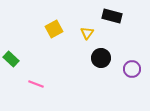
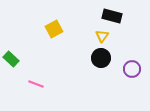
yellow triangle: moved 15 px right, 3 px down
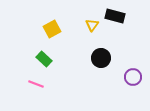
black rectangle: moved 3 px right
yellow square: moved 2 px left
yellow triangle: moved 10 px left, 11 px up
green rectangle: moved 33 px right
purple circle: moved 1 px right, 8 px down
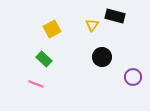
black circle: moved 1 px right, 1 px up
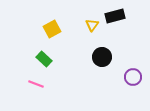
black rectangle: rotated 30 degrees counterclockwise
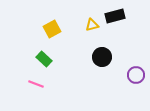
yellow triangle: rotated 40 degrees clockwise
purple circle: moved 3 px right, 2 px up
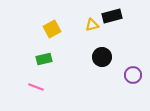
black rectangle: moved 3 px left
green rectangle: rotated 56 degrees counterclockwise
purple circle: moved 3 px left
pink line: moved 3 px down
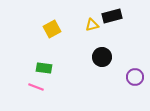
green rectangle: moved 9 px down; rotated 21 degrees clockwise
purple circle: moved 2 px right, 2 px down
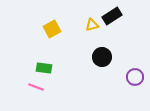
black rectangle: rotated 18 degrees counterclockwise
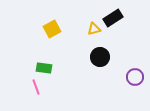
black rectangle: moved 1 px right, 2 px down
yellow triangle: moved 2 px right, 4 px down
black circle: moved 2 px left
pink line: rotated 49 degrees clockwise
